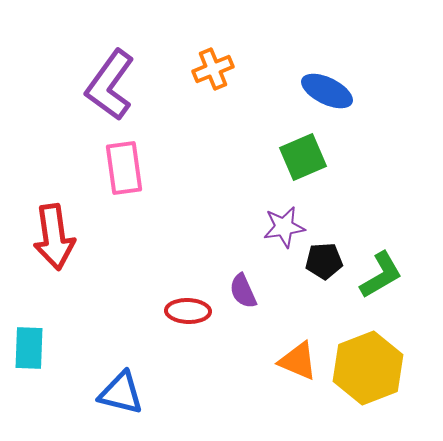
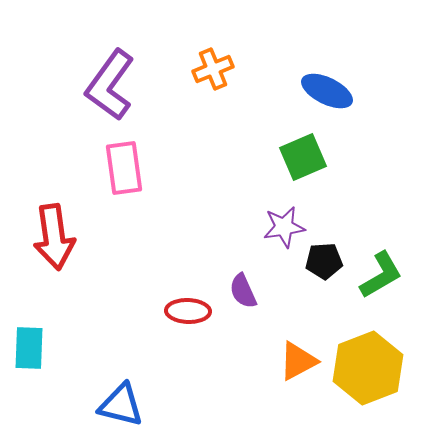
orange triangle: rotated 51 degrees counterclockwise
blue triangle: moved 12 px down
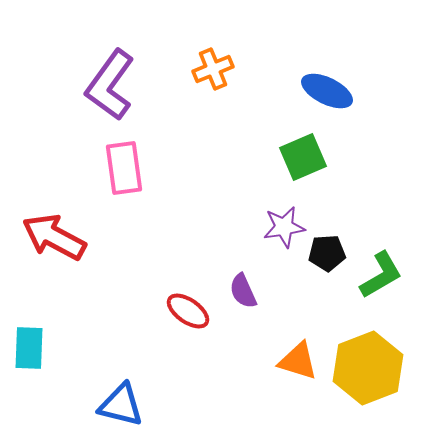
red arrow: rotated 126 degrees clockwise
black pentagon: moved 3 px right, 8 px up
red ellipse: rotated 33 degrees clockwise
orange triangle: rotated 45 degrees clockwise
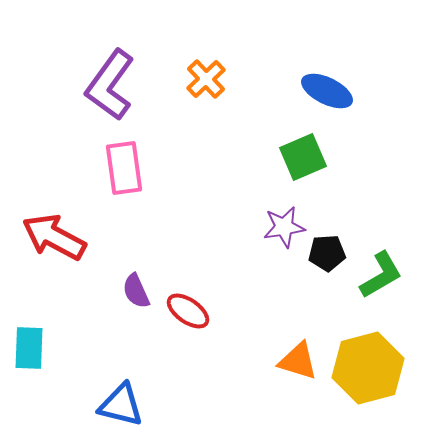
orange cross: moved 7 px left, 10 px down; rotated 21 degrees counterclockwise
purple semicircle: moved 107 px left
yellow hexagon: rotated 6 degrees clockwise
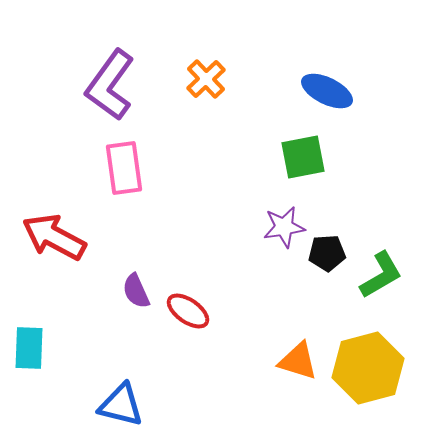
green square: rotated 12 degrees clockwise
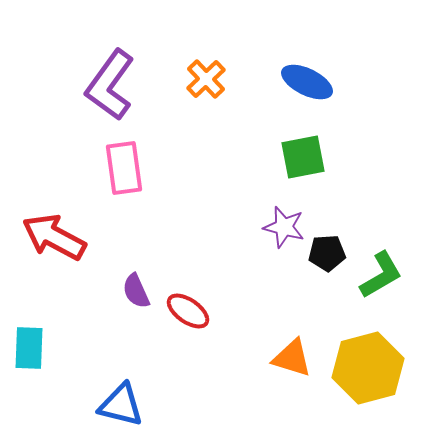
blue ellipse: moved 20 px left, 9 px up
purple star: rotated 24 degrees clockwise
orange triangle: moved 6 px left, 3 px up
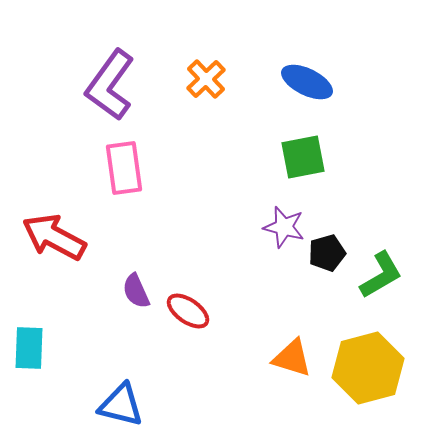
black pentagon: rotated 12 degrees counterclockwise
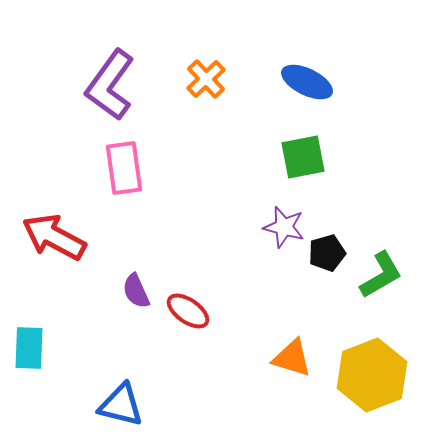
yellow hexagon: moved 4 px right, 7 px down; rotated 6 degrees counterclockwise
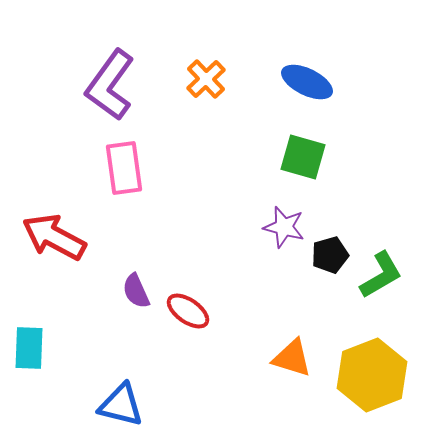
green square: rotated 27 degrees clockwise
black pentagon: moved 3 px right, 2 px down
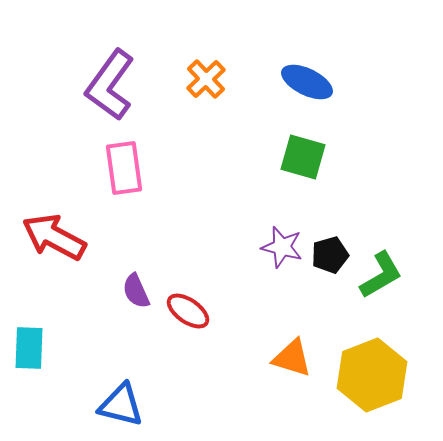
purple star: moved 2 px left, 20 px down
